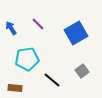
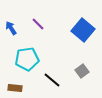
blue square: moved 7 px right, 3 px up; rotated 20 degrees counterclockwise
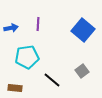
purple line: rotated 48 degrees clockwise
blue arrow: rotated 112 degrees clockwise
cyan pentagon: moved 2 px up
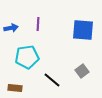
blue square: rotated 35 degrees counterclockwise
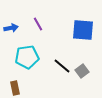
purple line: rotated 32 degrees counterclockwise
black line: moved 10 px right, 14 px up
brown rectangle: rotated 72 degrees clockwise
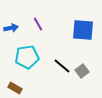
brown rectangle: rotated 48 degrees counterclockwise
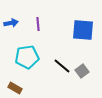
purple line: rotated 24 degrees clockwise
blue arrow: moved 5 px up
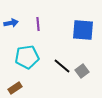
brown rectangle: rotated 64 degrees counterclockwise
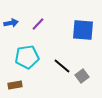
purple line: rotated 48 degrees clockwise
gray square: moved 5 px down
brown rectangle: moved 3 px up; rotated 24 degrees clockwise
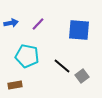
blue square: moved 4 px left
cyan pentagon: moved 1 px up; rotated 20 degrees clockwise
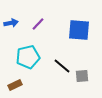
cyan pentagon: moved 1 px right, 1 px down; rotated 25 degrees counterclockwise
gray square: rotated 32 degrees clockwise
brown rectangle: rotated 16 degrees counterclockwise
